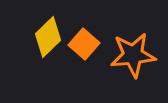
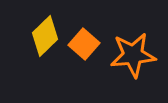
yellow diamond: moved 3 px left, 1 px up
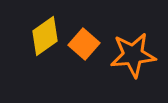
yellow diamond: rotated 9 degrees clockwise
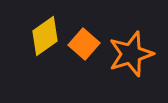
orange star: moved 2 px left, 1 px up; rotated 12 degrees counterclockwise
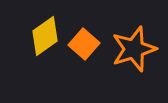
orange star: moved 3 px right, 5 px up
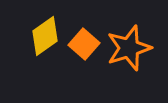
orange star: moved 5 px left, 1 px up
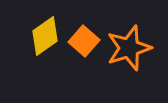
orange square: moved 3 px up
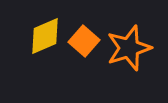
yellow diamond: rotated 12 degrees clockwise
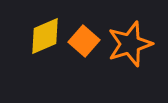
orange star: moved 1 px right, 4 px up
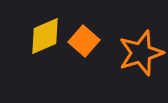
orange star: moved 11 px right, 9 px down
